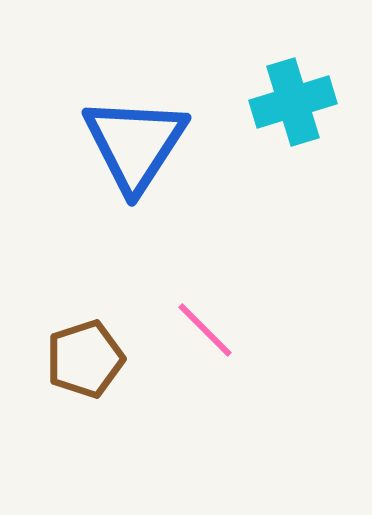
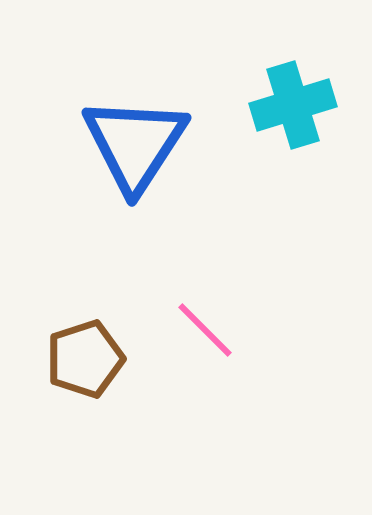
cyan cross: moved 3 px down
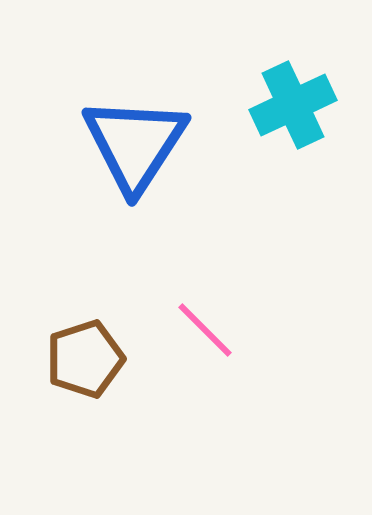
cyan cross: rotated 8 degrees counterclockwise
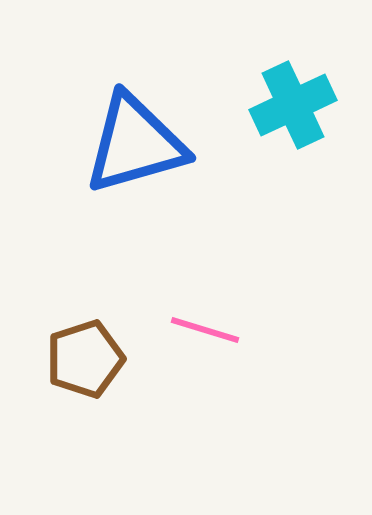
blue triangle: rotated 41 degrees clockwise
pink line: rotated 28 degrees counterclockwise
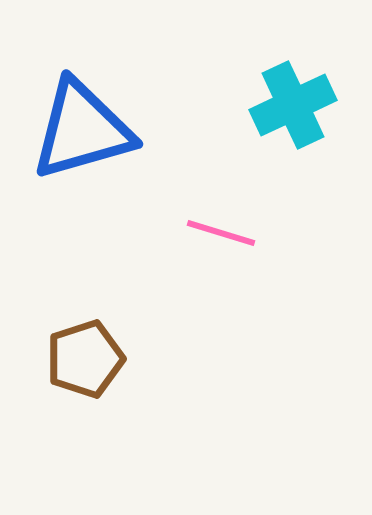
blue triangle: moved 53 px left, 14 px up
pink line: moved 16 px right, 97 px up
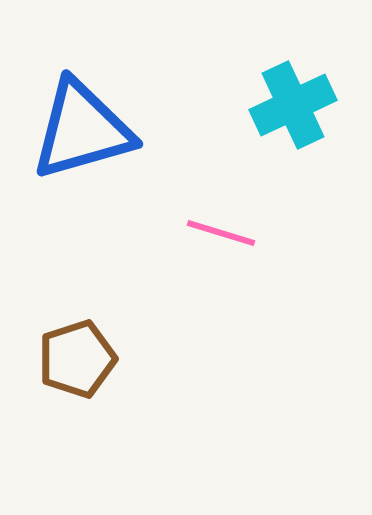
brown pentagon: moved 8 px left
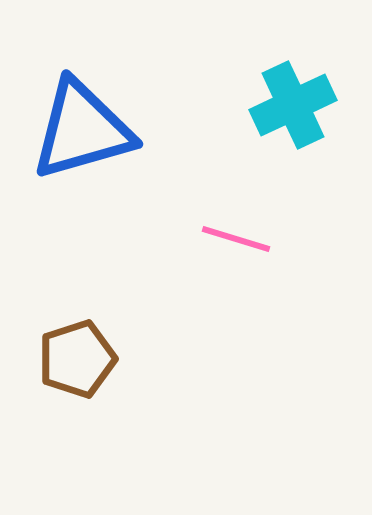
pink line: moved 15 px right, 6 px down
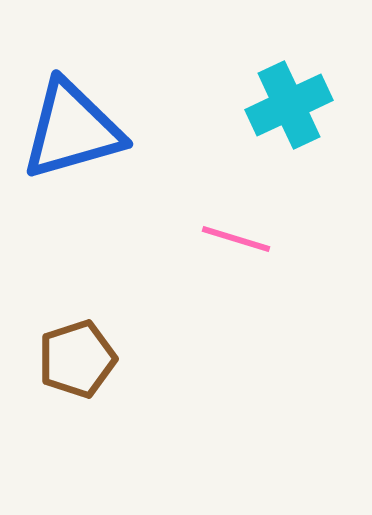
cyan cross: moved 4 px left
blue triangle: moved 10 px left
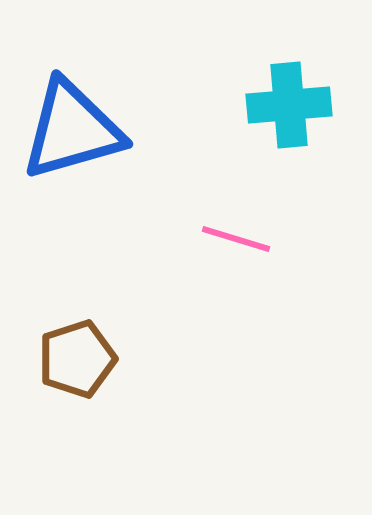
cyan cross: rotated 20 degrees clockwise
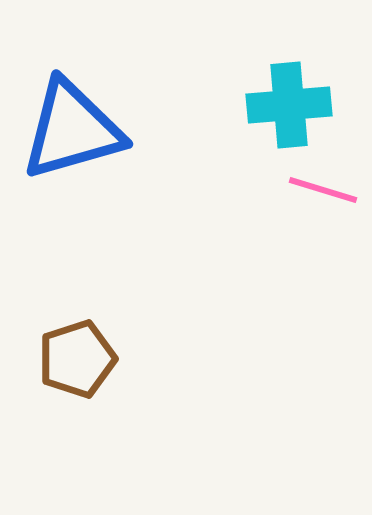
pink line: moved 87 px right, 49 px up
